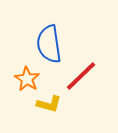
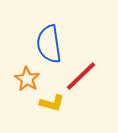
yellow L-shape: moved 3 px right, 1 px up
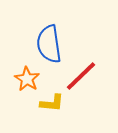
yellow L-shape: rotated 10 degrees counterclockwise
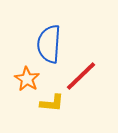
blue semicircle: rotated 12 degrees clockwise
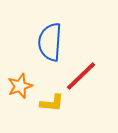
blue semicircle: moved 1 px right, 2 px up
orange star: moved 7 px left, 7 px down; rotated 20 degrees clockwise
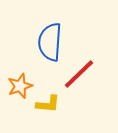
red line: moved 2 px left, 2 px up
yellow L-shape: moved 4 px left, 1 px down
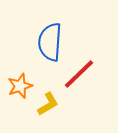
yellow L-shape: rotated 35 degrees counterclockwise
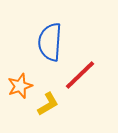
red line: moved 1 px right, 1 px down
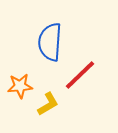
orange star: rotated 15 degrees clockwise
